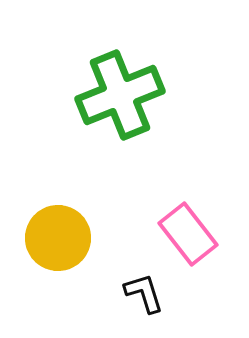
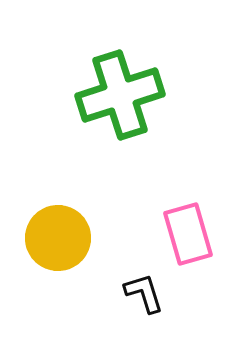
green cross: rotated 4 degrees clockwise
pink rectangle: rotated 22 degrees clockwise
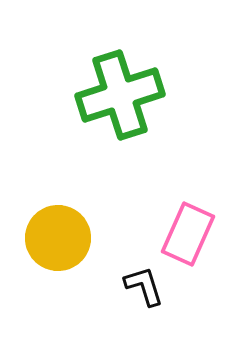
pink rectangle: rotated 40 degrees clockwise
black L-shape: moved 7 px up
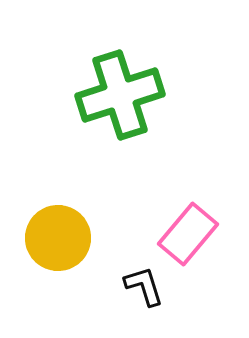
pink rectangle: rotated 16 degrees clockwise
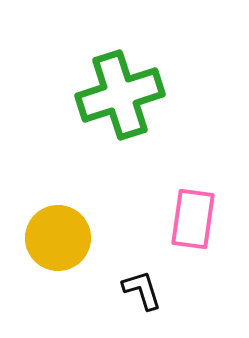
pink rectangle: moved 5 px right, 15 px up; rotated 32 degrees counterclockwise
black L-shape: moved 2 px left, 4 px down
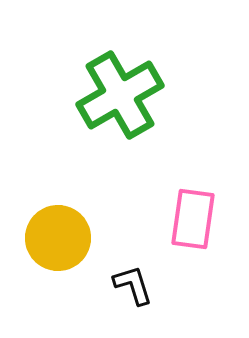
green cross: rotated 12 degrees counterclockwise
black L-shape: moved 9 px left, 5 px up
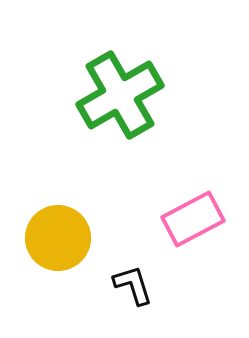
pink rectangle: rotated 54 degrees clockwise
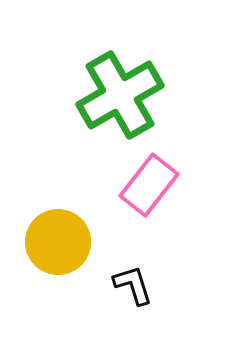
pink rectangle: moved 44 px left, 34 px up; rotated 24 degrees counterclockwise
yellow circle: moved 4 px down
